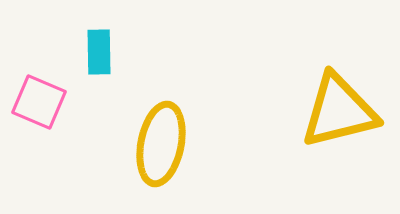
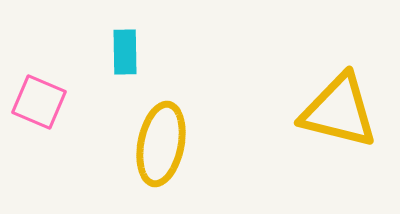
cyan rectangle: moved 26 px right
yellow triangle: rotated 28 degrees clockwise
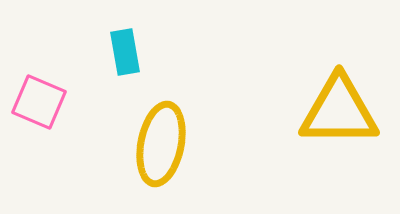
cyan rectangle: rotated 9 degrees counterclockwise
yellow triangle: rotated 14 degrees counterclockwise
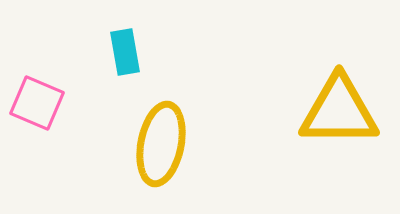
pink square: moved 2 px left, 1 px down
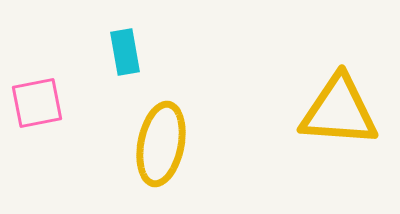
pink square: rotated 34 degrees counterclockwise
yellow triangle: rotated 4 degrees clockwise
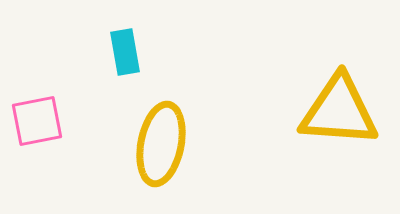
pink square: moved 18 px down
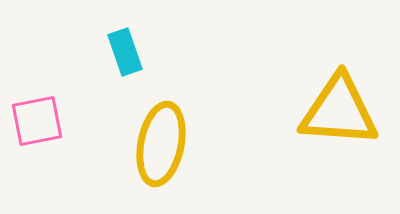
cyan rectangle: rotated 9 degrees counterclockwise
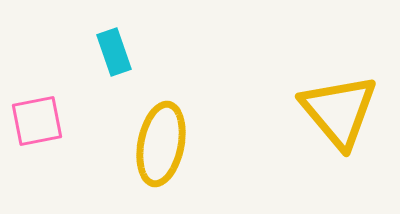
cyan rectangle: moved 11 px left
yellow triangle: rotated 46 degrees clockwise
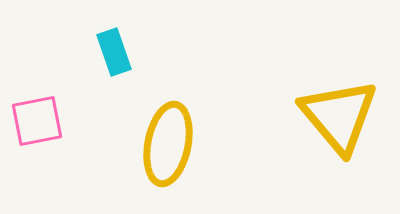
yellow triangle: moved 5 px down
yellow ellipse: moved 7 px right
